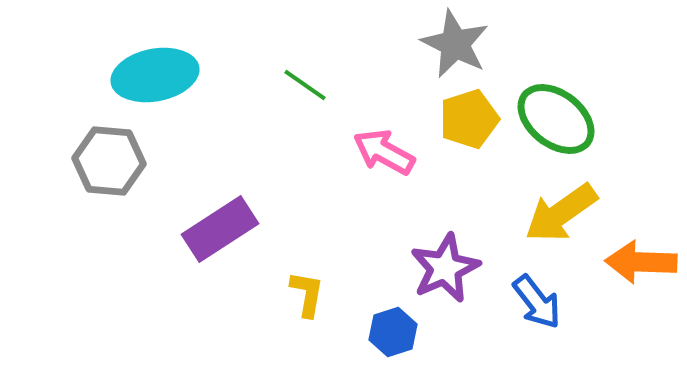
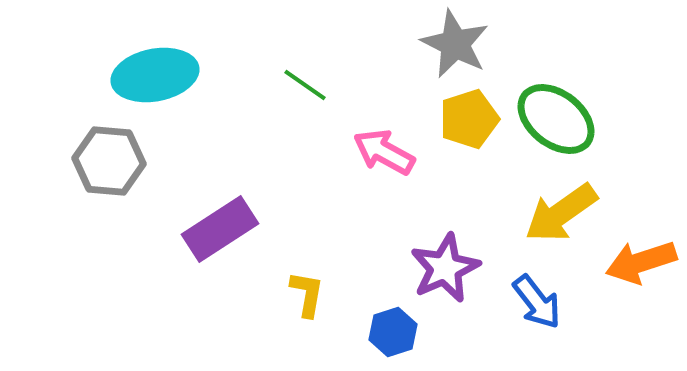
orange arrow: rotated 20 degrees counterclockwise
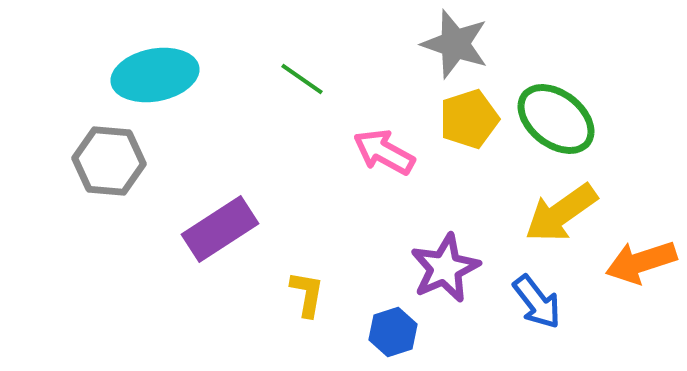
gray star: rotated 8 degrees counterclockwise
green line: moved 3 px left, 6 px up
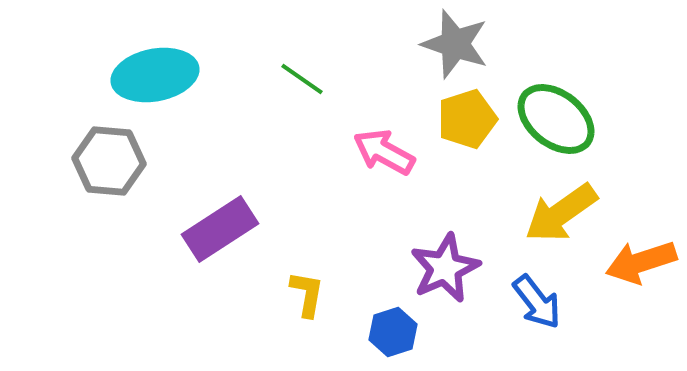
yellow pentagon: moved 2 px left
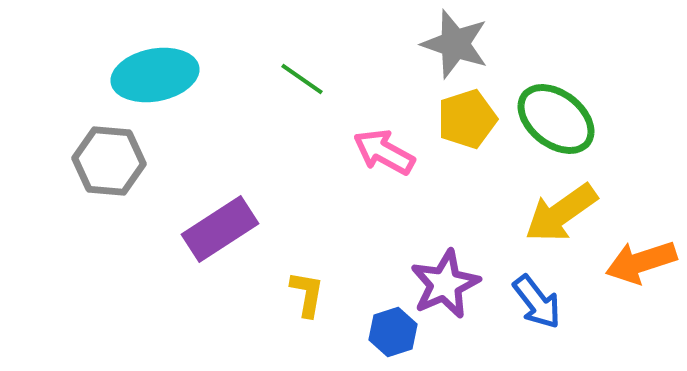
purple star: moved 16 px down
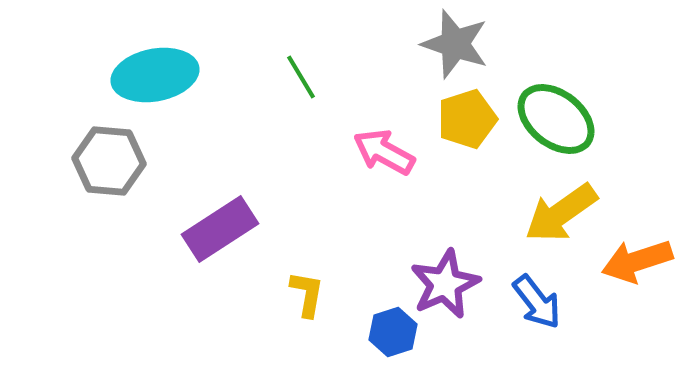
green line: moved 1 px left, 2 px up; rotated 24 degrees clockwise
orange arrow: moved 4 px left, 1 px up
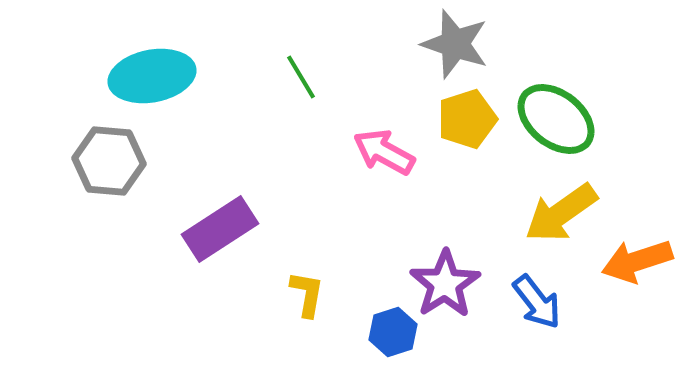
cyan ellipse: moved 3 px left, 1 px down
purple star: rotated 8 degrees counterclockwise
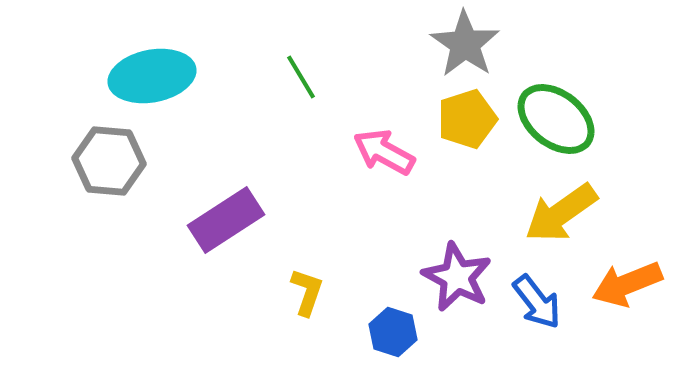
gray star: moved 10 px right; rotated 16 degrees clockwise
purple rectangle: moved 6 px right, 9 px up
orange arrow: moved 10 px left, 23 px down; rotated 4 degrees counterclockwise
purple star: moved 12 px right, 7 px up; rotated 12 degrees counterclockwise
yellow L-shape: moved 2 px up; rotated 9 degrees clockwise
blue hexagon: rotated 24 degrees counterclockwise
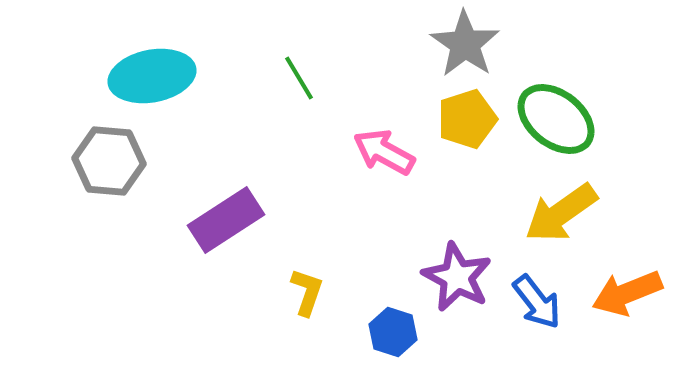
green line: moved 2 px left, 1 px down
orange arrow: moved 9 px down
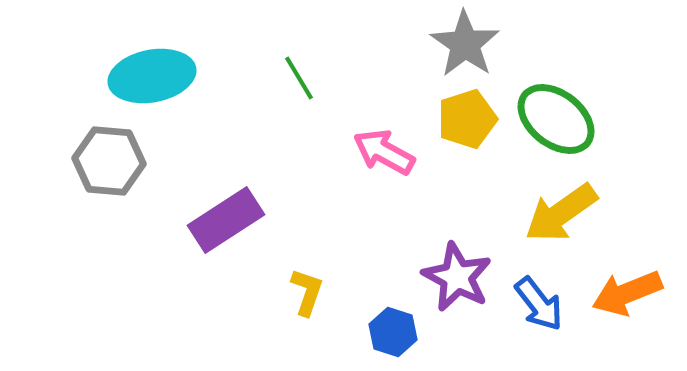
blue arrow: moved 2 px right, 2 px down
